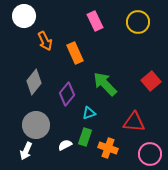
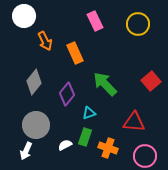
yellow circle: moved 2 px down
pink circle: moved 5 px left, 2 px down
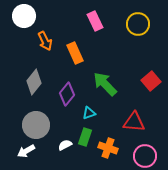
white arrow: rotated 36 degrees clockwise
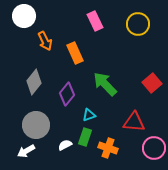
red square: moved 1 px right, 2 px down
cyan triangle: moved 2 px down
pink circle: moved 9 px right, 8 px up
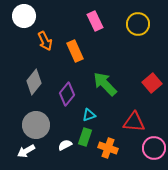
orange rectangle: moved 2 px up
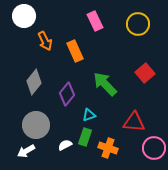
red square: moved 7 px left, 10 px up
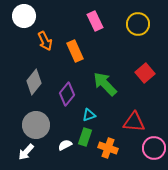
white arrow: moved 1 px down; rotated 18 degrees counterclockwise
